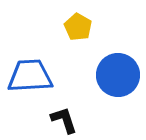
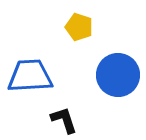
yellow pentagon: moved 1 px right; rotated 12 degrees counterclockwise
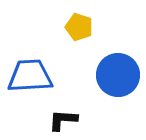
black L-shape: moved 1 px left; rotated 68 degrees counterclockwise
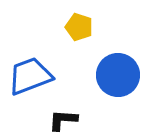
blue trapezoid: rotated 18 degrees counterclockwise
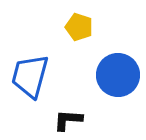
blue trapezoid: rotated 54 degrees counterclockwise
black L-shape: moved 5 px right
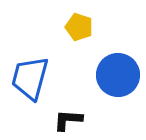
blue trapezoid: moved 2 px down
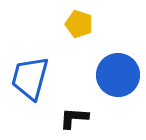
yellow pentagon: moved 3 px up
black L-shape: moved 6 px right, 2 px up
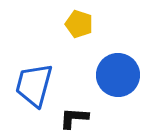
blue trapezoid: moved 4 px right, 7 px down
